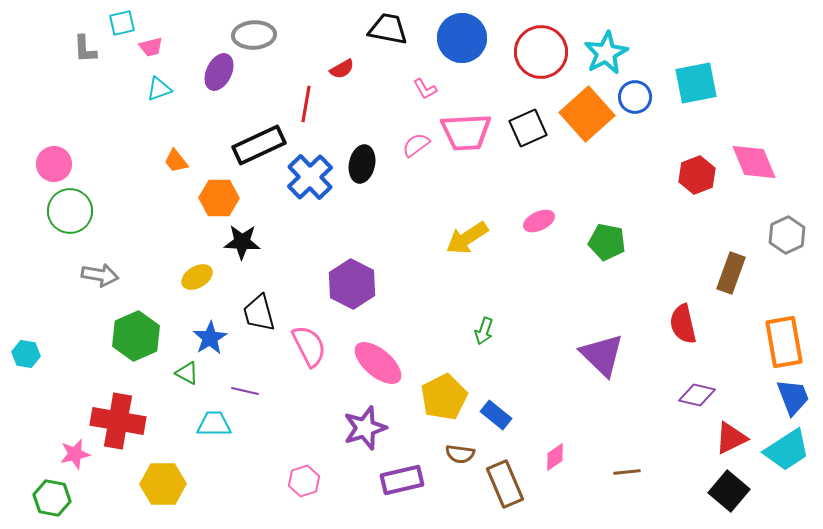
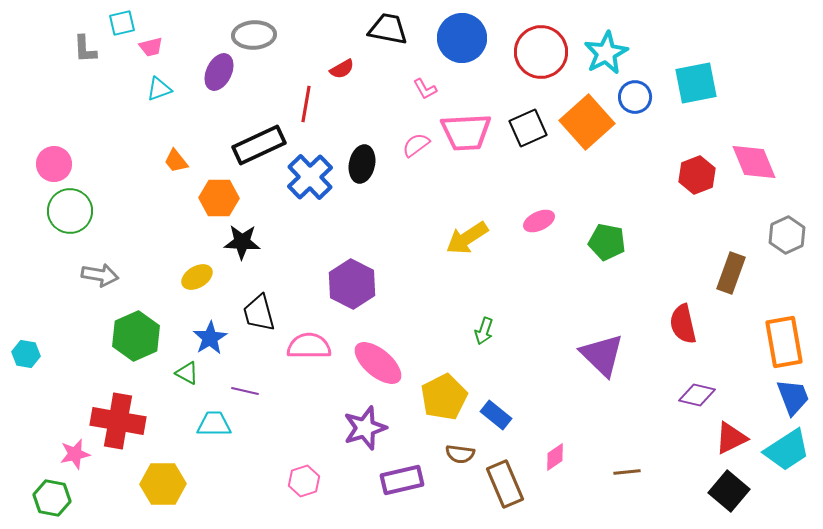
orange square at (587, 114): moved 8 px down
pink semicircle at (309, 346): rotated 63 degrees counterclockwise
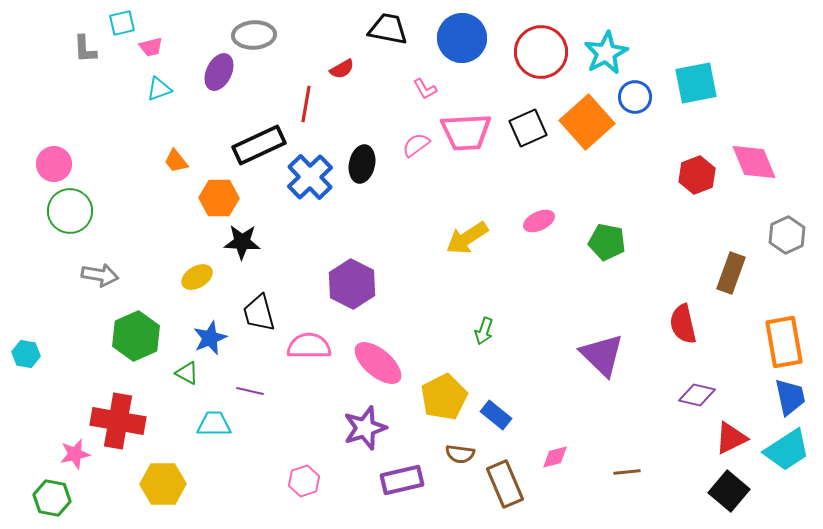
blue star at (210, 338): rotated 8 degrees clockwise
purple line at (245, 391): moved 5 px right
blue trapezoid at (793, 397): moved 3 px left; rotated 9 degrees clockwise
pink diamond at (555, 457): rotated 20 degrees clockwise
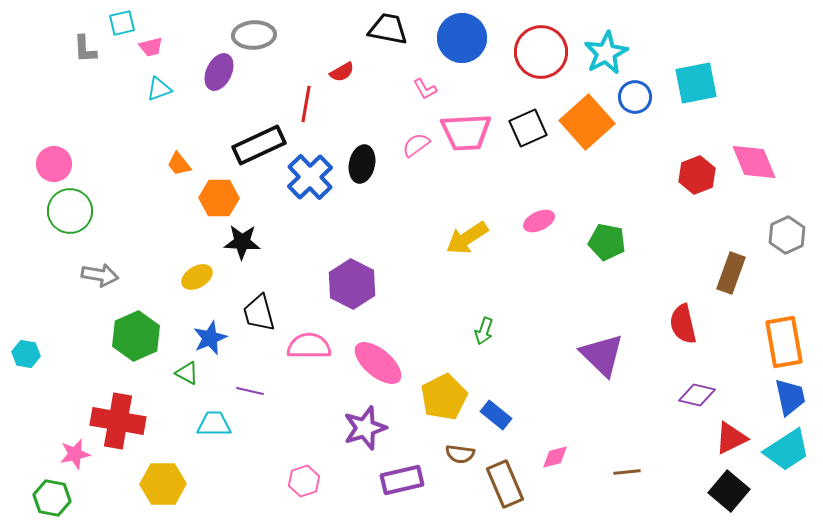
red semicircle at (342, 69): moved 3 px down
orange trapezoid at (176, 161): moved 3 px right, 3 px down
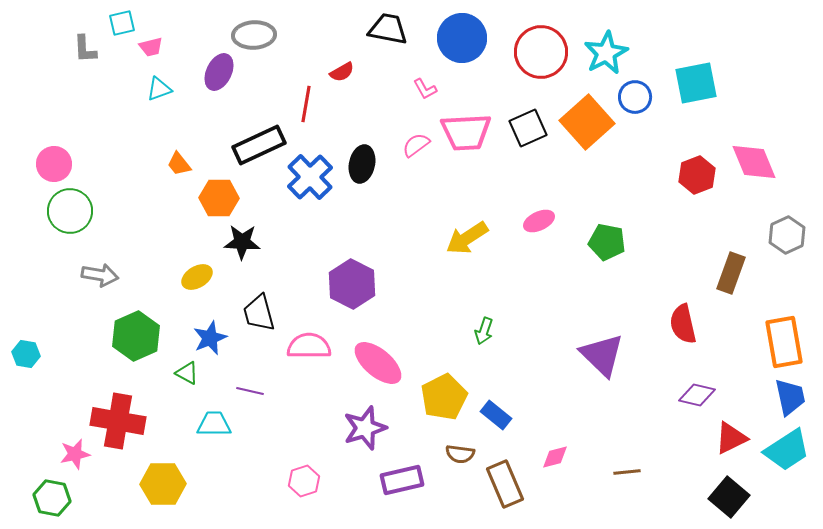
black square at (729, 491): moved 6 px down
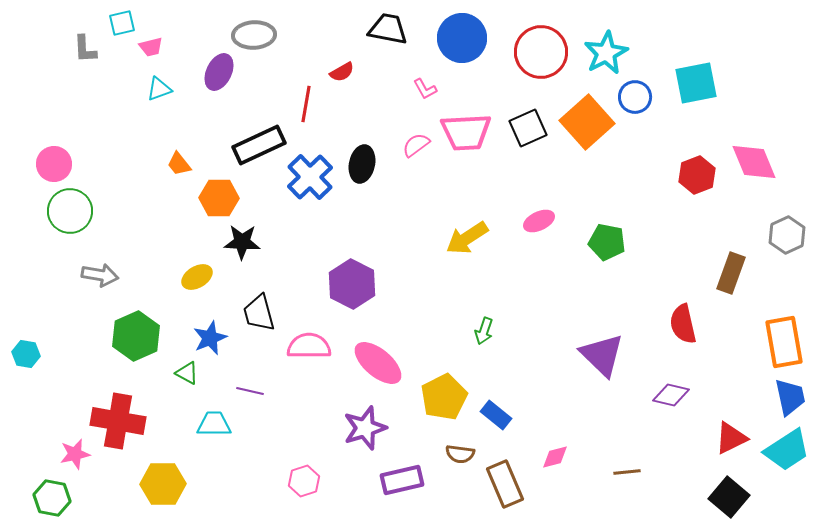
purple diamond at (697, 395): moved 26 px left
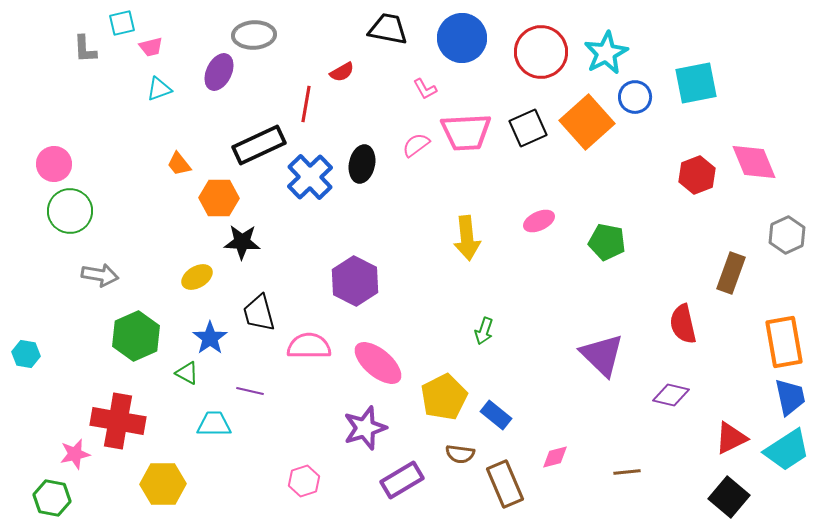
yellow arrow at (467, 238): rotated 63 degrees counterclockwise
purple hexagon at (352, 284): moved 3 px right, 3 px up
blue star at (210, 338): rotated 12 degrees counterclockwise
purple rectangle at (402, 480): rotated 18 degrees counterclockwise
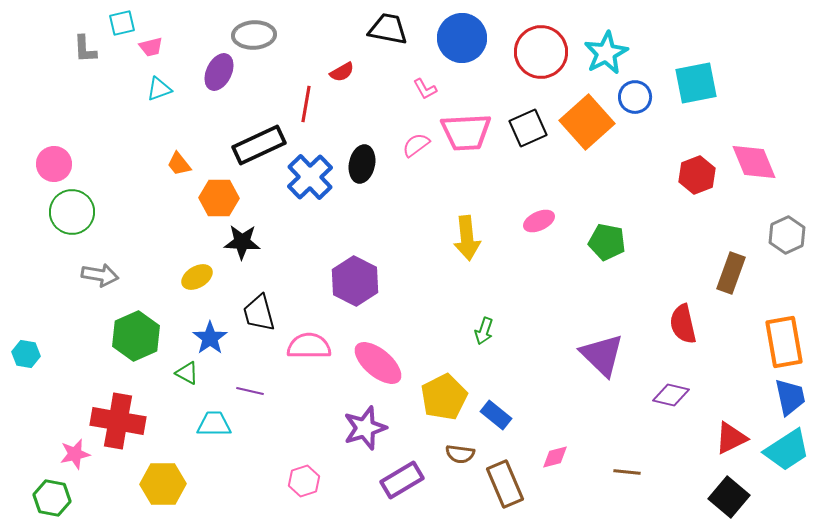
green circle at (70, 211): moved 2 px right, 1 px down
brown line at (627, 472): rotated 12 degrees clockwise
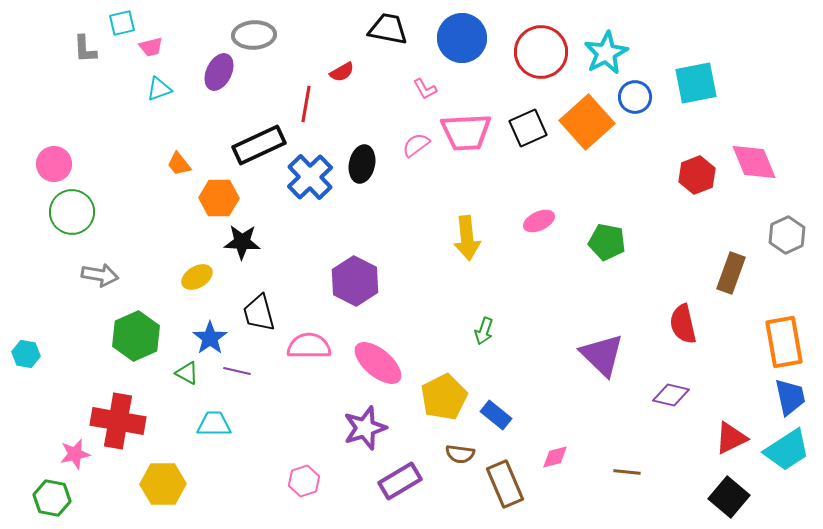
purple line at (250, 391): moved 13 px left, 20 px up
purple rectangle at (402, 480): moved 2 px left, 1 px down
